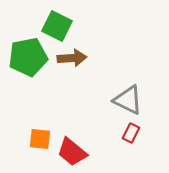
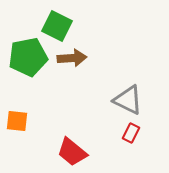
orange square: moved 23 px left, 18 px up
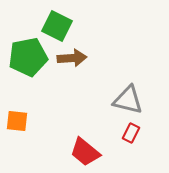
gray triangle: rotated 12 degrees counterclockwise
red trapezoid: moved 13 px right
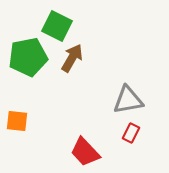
brown arrow: rotated 56 degrees counterclockwise
gray triangle: rotated 24 degrees counterclockwise
red trapezoid: rotated 8 degrees clockwise
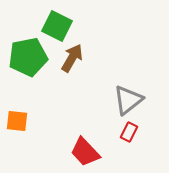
gray triangle: rotated 28 degrees counterclockwise
red rectangle: moved 2 px left, 1 px up
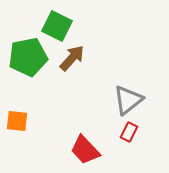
brown arrow: rotated 12 degrees clockwise
red trapezoid: moved 2 px up
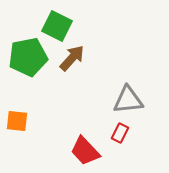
gray triangle: rotated 32 degrees clockwise
red rectangle: moved 9 px left, 1 px down
red trapezoid: moved 1 px down
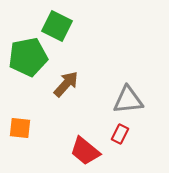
brown arrow: moved 6 px left, 26 px down
orange square: moved 3 px right, 7 px down
red rectangle: moved 1 px down
red trapezoid: rotated 8 degrees counterclockwise
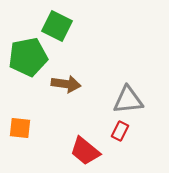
brown arrow: rotated 56 degrees clockwise
red rectangle: moved 3 px up
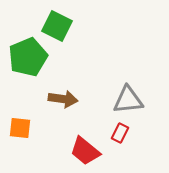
green pentagon: rotated 12 degrees counterclockwise
brown arrow: moved 3 px left, 15 px down
red rectangle: moved 2 px down
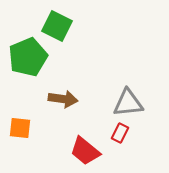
gray triangle: moved 3 px down
